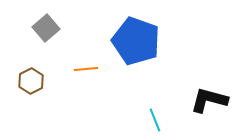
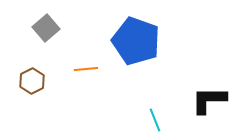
brown hexagon: moved 1 px right
black L-shape: rotated 15 degrees counterclockwise
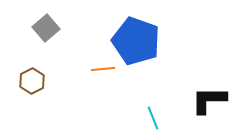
orange line: moved 17 px right
cyan line: moved 2 px left, 2 px up
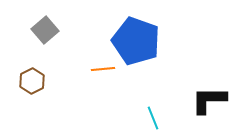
gray square: moved 1 px left, 2 px down
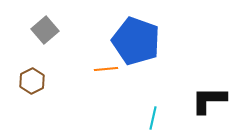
orange line: moved 3 px right
cyan line: rotated 35 degrees clockwise
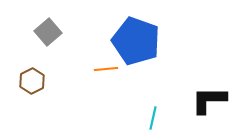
gray square: moved 3 px right, 2 px down
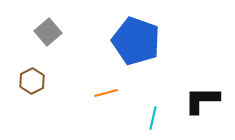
orange line: moved 24 px down; rotated 10 degrees counterclockwise
black L-shape: moved 7 px left
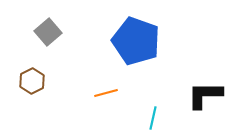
black L-shape: moved 3 px right, 5 px up
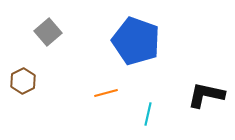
brown hexagon: moved 9 px left
black L-shape: moved 1 px right; rotated 12 degrees clockwise
cyan line: moved 5 px left, 4 px up
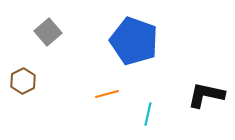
blue pentagon: moved 2 px left
orange line: moved 1 px right, 1 px down
